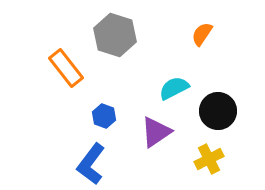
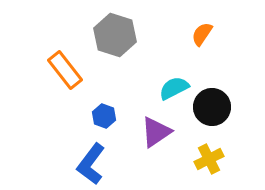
orange rectangle: moved 1 px left, 2 px down
black circle: moved 6 px left, 4 px up
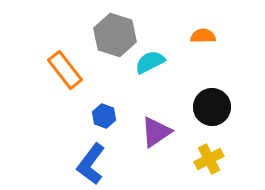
orange semicircle: moved 1 px right, 2 px down; rotated 55 degrees clockwise
cyan semicircle: moved 24 px left, 26 px up
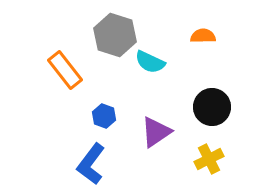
cyan semicircle: rotated 128 degrees counterclockwise
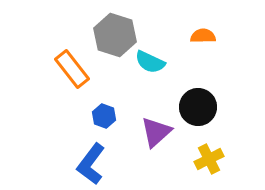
orange rectangle: moved 7 px right, 1 px up
black circle: moved 14 px left
purple triangle: rotated 8 degrees counterclockwise
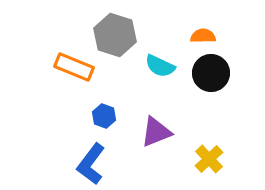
cyan semicircle: moved 10 px right, 4 px down
orange rectangle: moved 2 px right, 2 px up; rotated 30 degrees counterclockwise
black circle: moved 13 px right, 34 px up
purple triangle: rotated 20 degrees clockwise
yellow cross: rotated 16 degrees counterclockwise
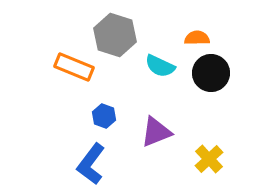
orange semicircle: moved 6 px left, 2 px down
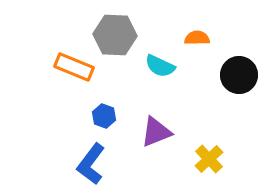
gray hexagon: rotated 15 degrees counterclockwise
black circle: moved 28 px right, 2 px down
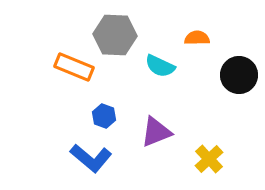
blue L-shape: moved 6 px up; rotated 87 degrees counterclockwise
